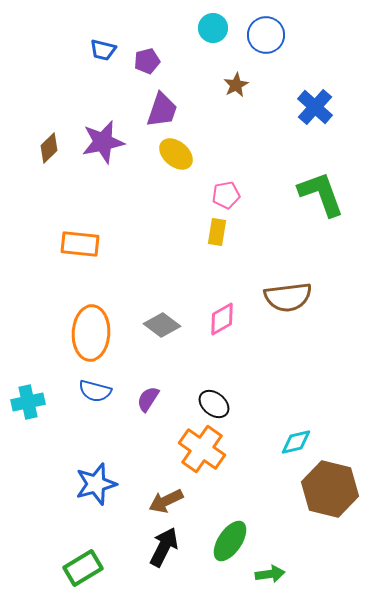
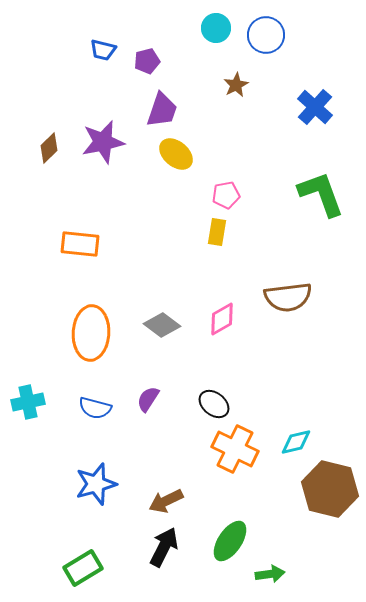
cyan circle: moved 3 px right
blue semicircle: moved 17 px down
orange cross: moved 33 px right; rotated 9 degrees counterclockwise
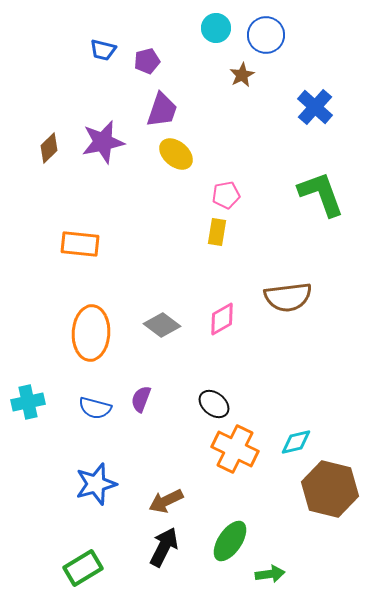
brown star: moved 6 px right, 10 px up
purple semicircle: moved 7 px left; rotated 12 degrees counterclockwise
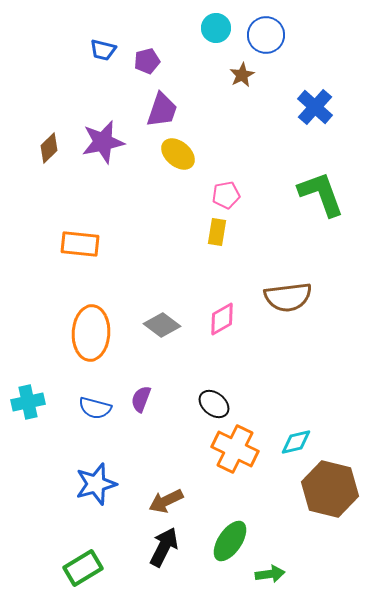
yellow ellipse: moved 2 px right
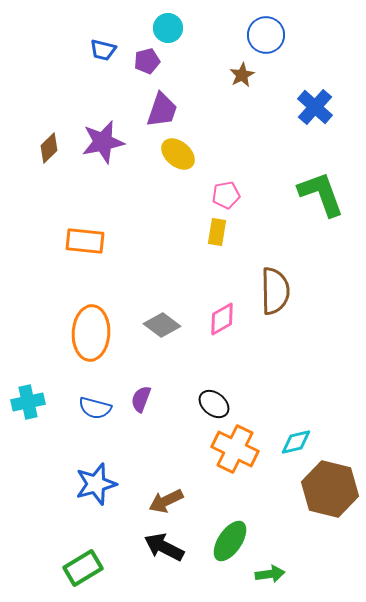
cyan circle: moved 48 px left
orange rectangle: moved 5 px right, 3 px up
brown semicircle: moved 13 px left, 6 px up; rotated 84 degrees counterclockwise
black arrow: rotated 90 degrees counterclockwise
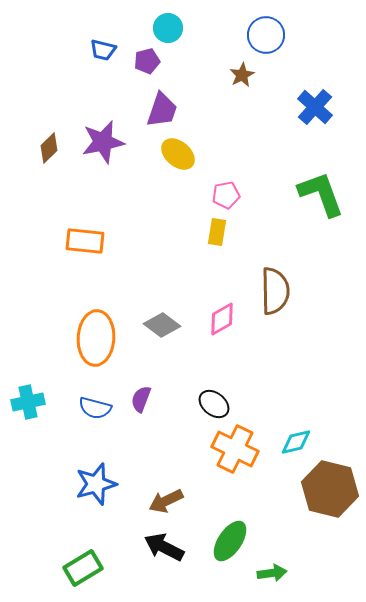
orange ellipse: moved 5 px right, 5 px down
green arrow: moved 2 px right, 1 px up
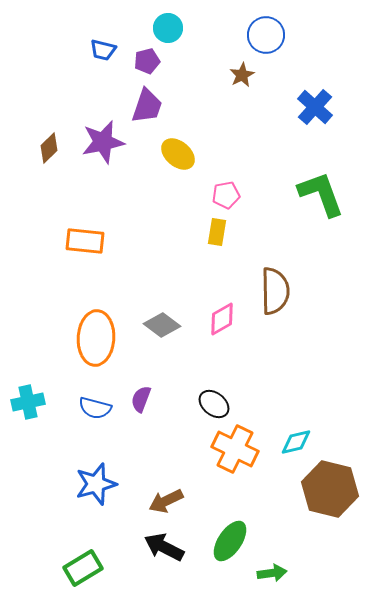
purple trapezoid: moved 15 px left, 4 px up
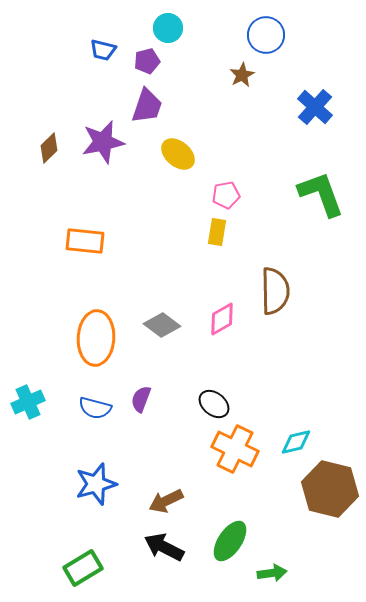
cyan cross: rotated 12 degrees counterclockwise
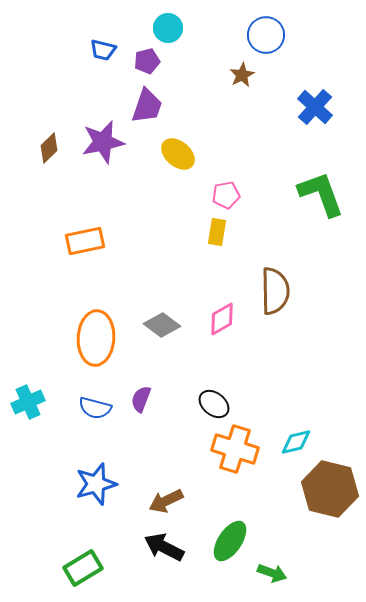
orange rectangle: rotated 18 degrees counterclockwise
orange cross: rotated 9 degrees counterclockwise
green arrow: rotated 28 degrees clockwise
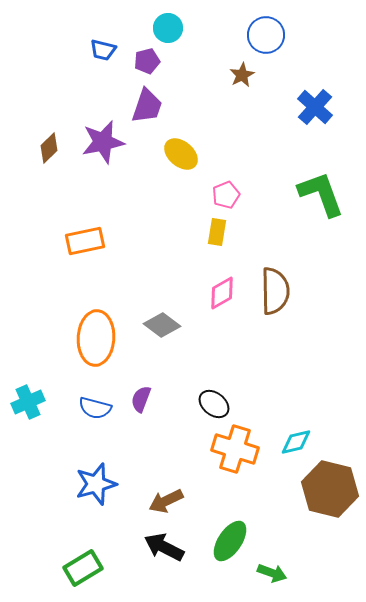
yellow ellipse: moved 3 px right
pink pentagon: rotated 12 degrees counterclockwise
pink diamond: moved 26 px up
